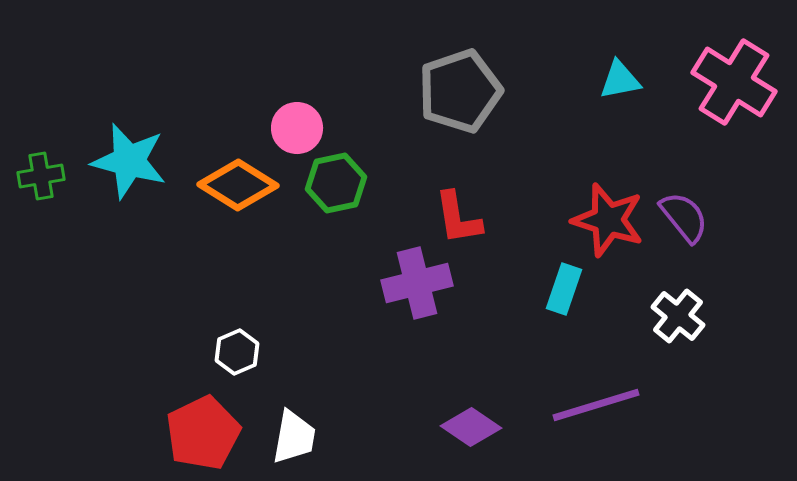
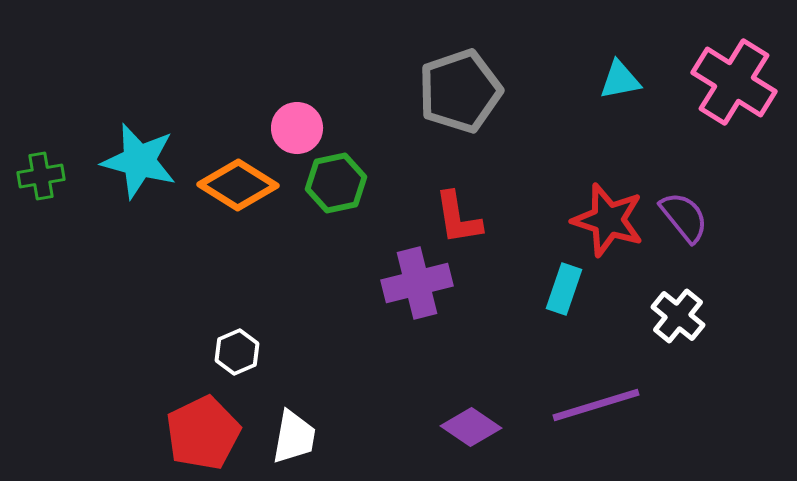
cyan star: moved 10 px right
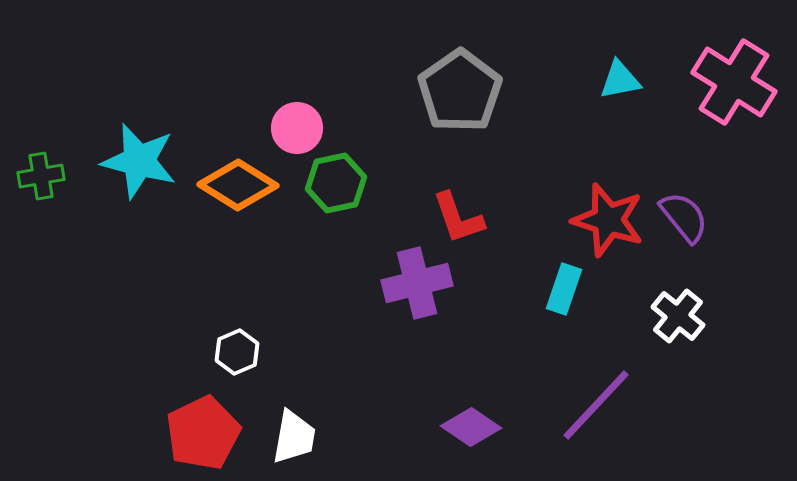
gray pentagon: rotated 16 degrees counterclockwise
red L-shape: rotated 10 degrees counterclockwise
purple line: rotated 30 degrees counterclockwise
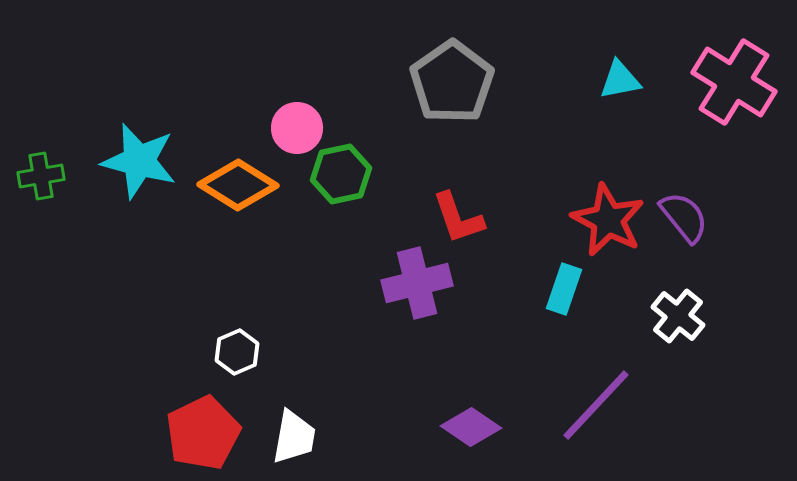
gray pentagon: moved 8 px left, 9 px up
green hexagon: moved 5 px right, 9 px up
red star: rotated 10 degrees clockwise
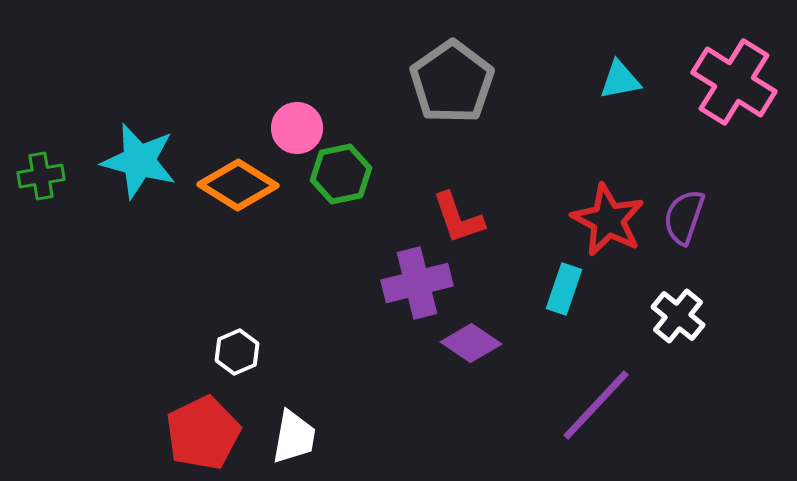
purple semicircle: rotated 122 degrees counterclockwise
purple diamond: moved 84 px up
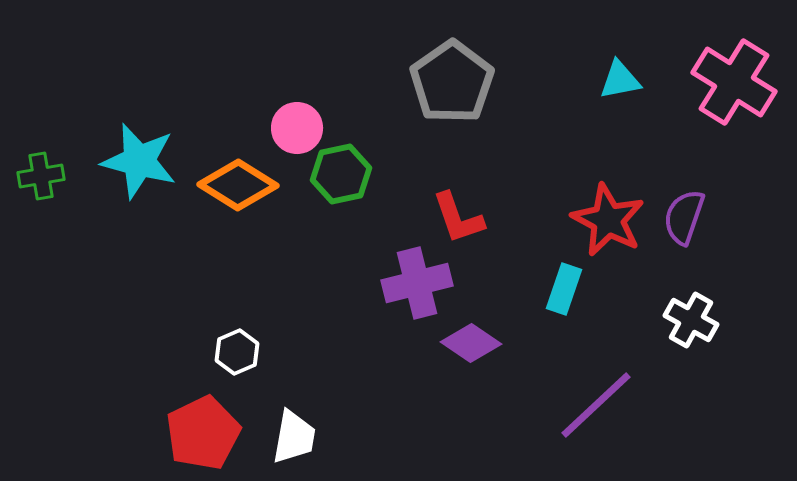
white cross: moved 13 px right, 4 px down; rotated 10 degrees counterclockwise
purple line: rotated 4 degrees clockwise
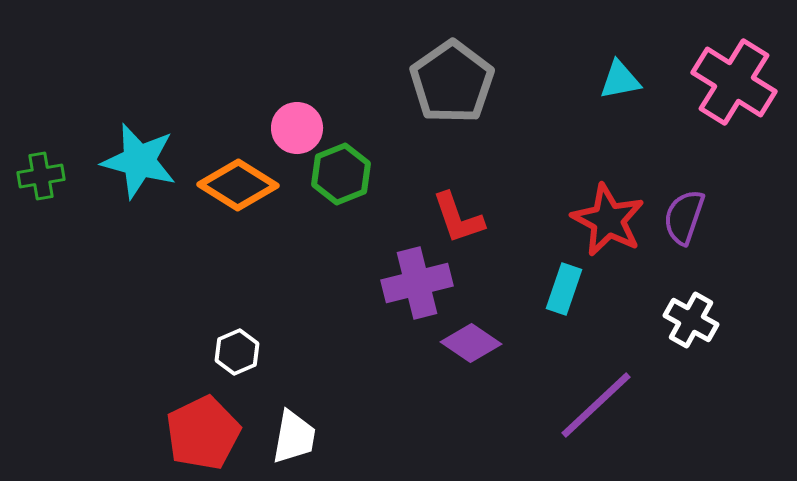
green hexagon: rotated 10 degrees counterclockwise
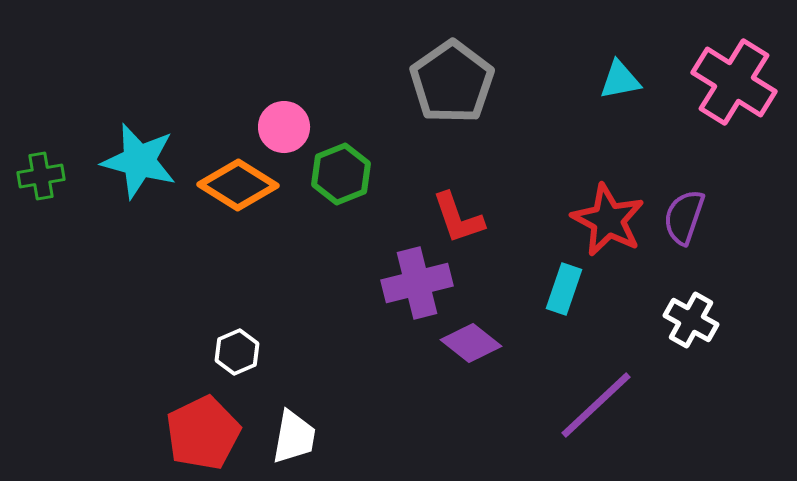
pink circle: moved 13 px left, 1 px up
purple diamond: rotated 4 degrees clockwise
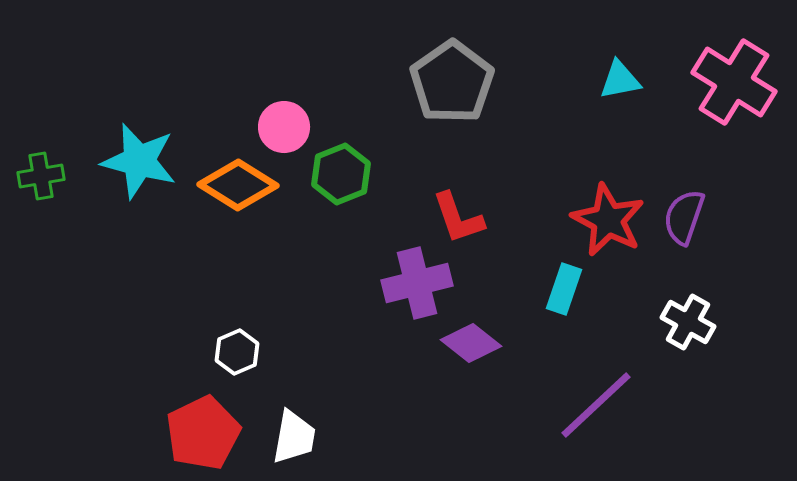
white cross: moved 3 px left, 2 px down
